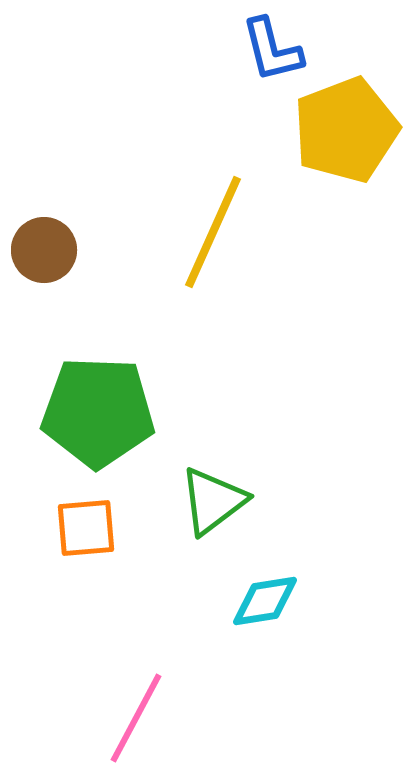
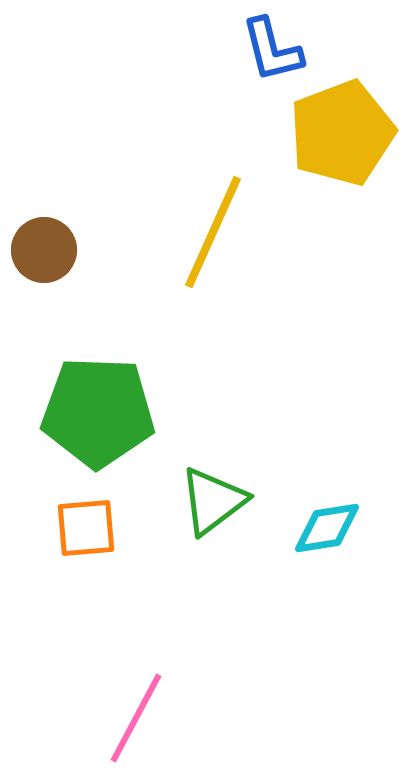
yellow pentagon: moved 4 px left, 3 px down
cyan diamond: moved 62 px right, 73 px up
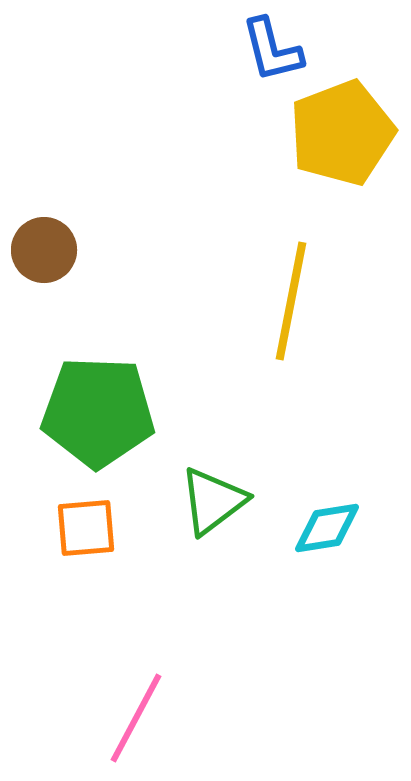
yellow line: moved 78 px right, 69 px down; rotated 13 degrees counterclockwise
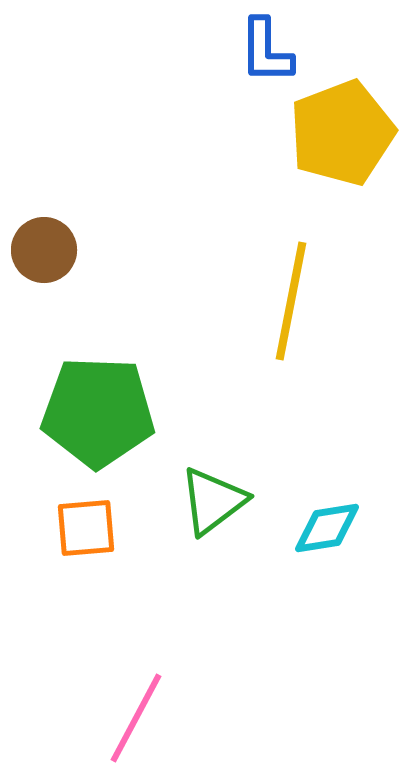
blue L-shape: moved 6 px left, 1 px down; rotated 14 degrees clockwise
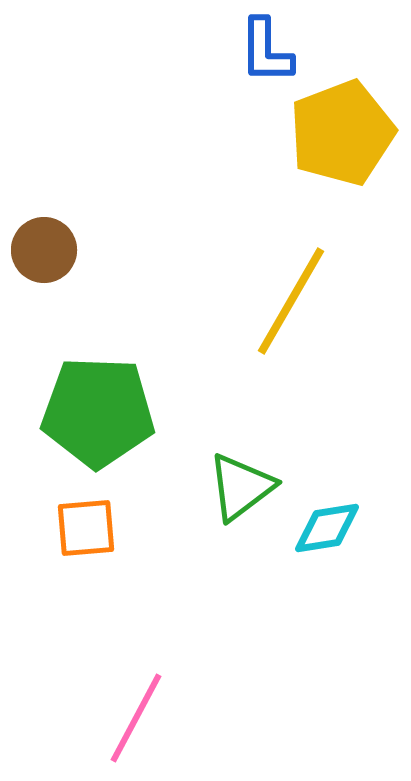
yellow line: rotated 19 degrees clockwise
green triangle: moved 28 px right, 14 px up
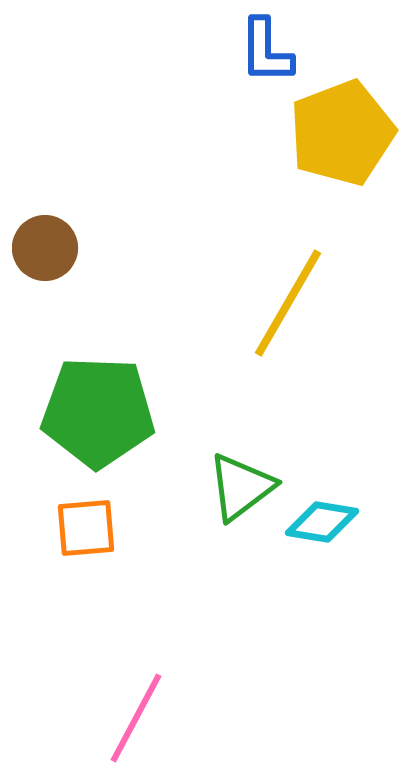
brown circle: moved 1 px right, 2 px up
yellow line: moved 3 px left, 2 px down
cyan diamond: moved 5 px left, 6 px up; rotated 18 degrees clockwise
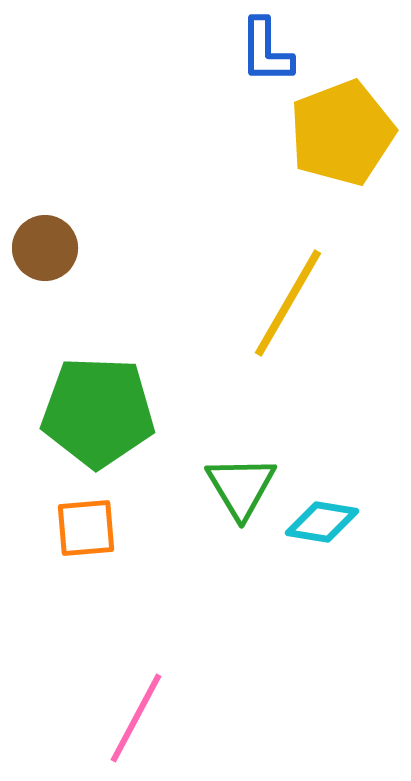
green triangle: rotated 24 degrees counterclockwise
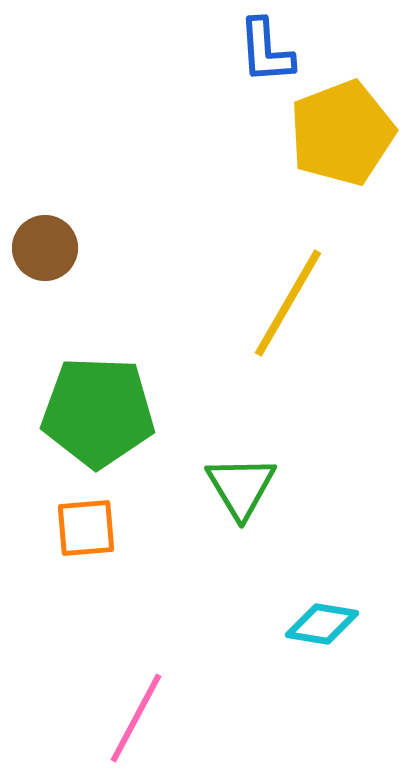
blue L-shape: rotated 4 degrees counterclockwise
cyan diamond: moved 102 px down
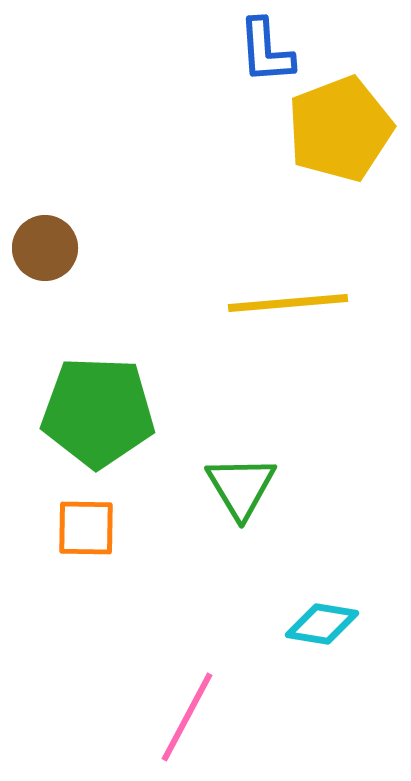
yellow pentagon: moved 2 px left, 4 px up
yellow line: rotated 55 degrees clockwise
orange square: rotated 6 degrees clockwise
pink line: moved 51 px right, 1 px up
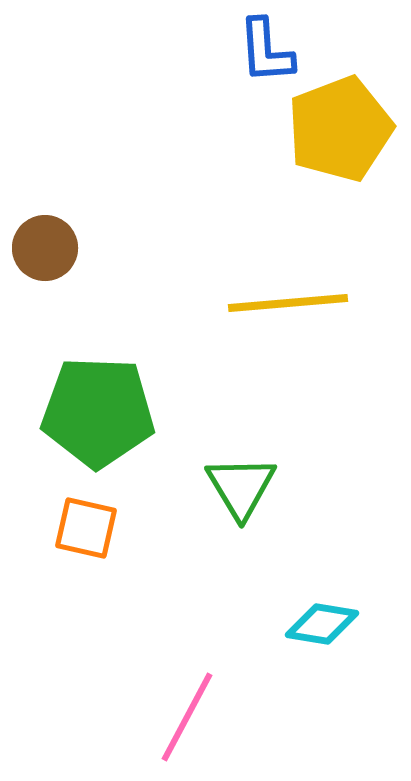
orange square: rotated 12 degrees clockwise
